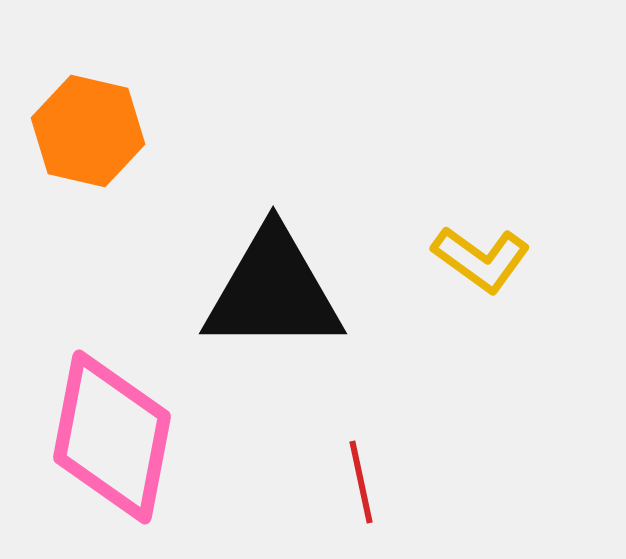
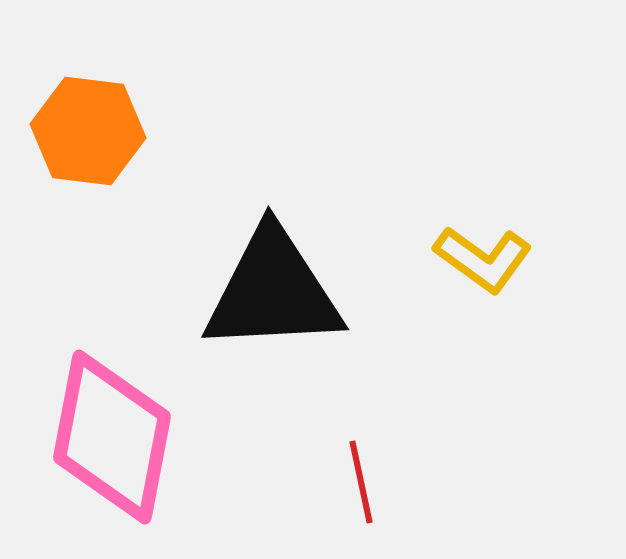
orange hexagon: rotated 6 degrees counterclockwise
yellow L-shape: moved 2 px right
black triangle: rotated 3 degrees counterclockwise
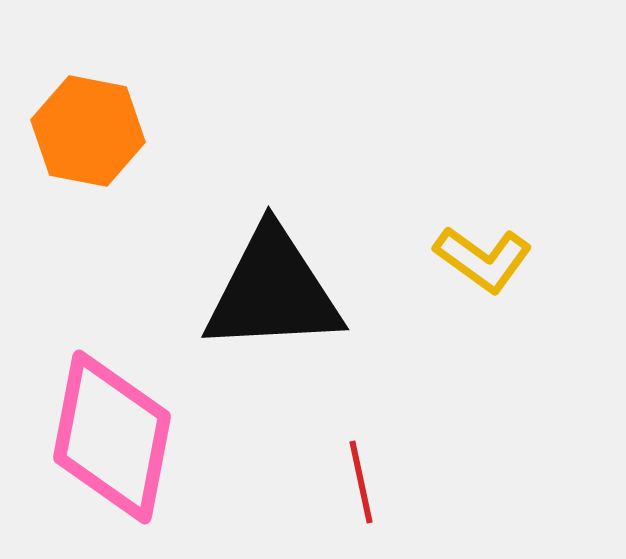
orange hexagon: rotated 4 degrees clockwise
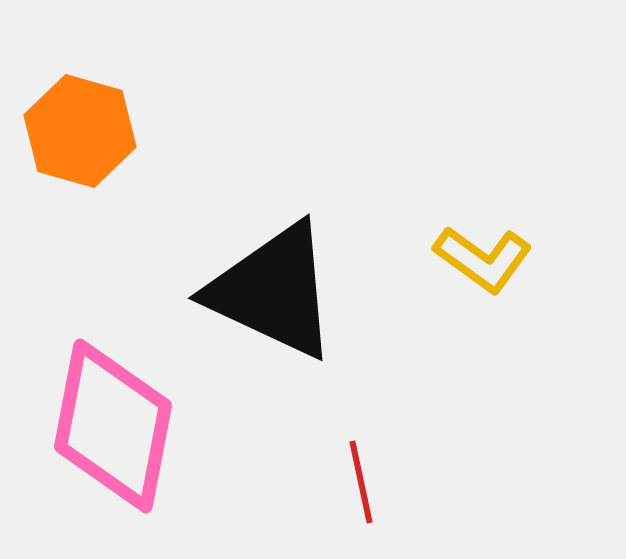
orange hexagon: moved 8 px left; rotated 5 degrees clockwise
black triangle: rotated 28 degrees clockwise
pink diamond: moved 1 px right, 11 px up
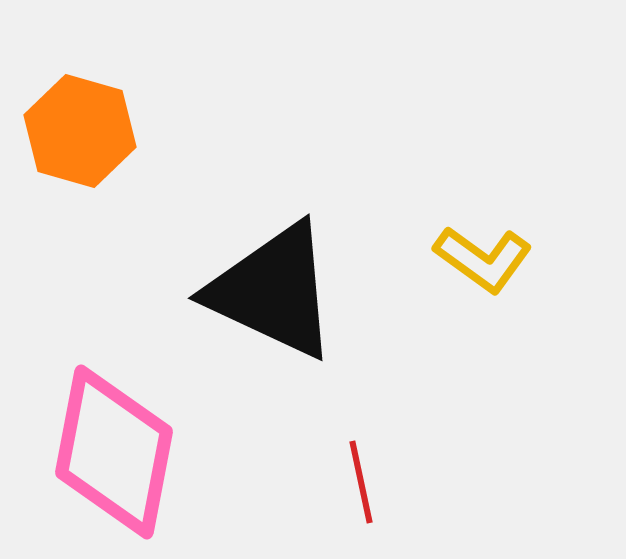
pink diamond: moved 1 px right, 26 px down
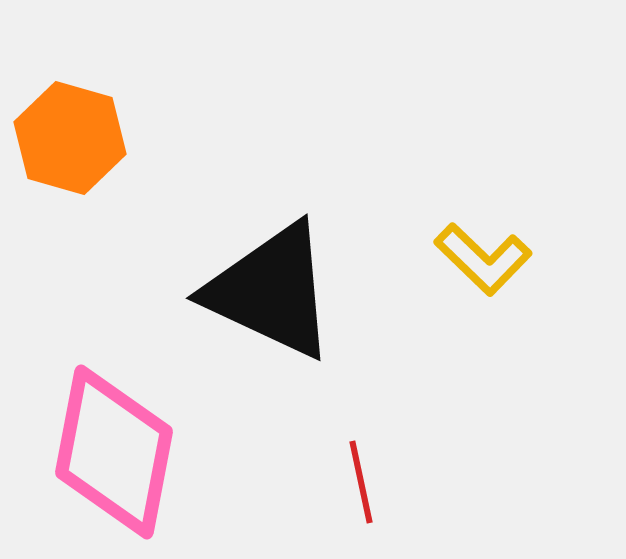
orange hexagon: moved 10 px left, 7 px down
yellow L-shape: rotated 8 degrees clockwise
black triangle: moved 2 px left
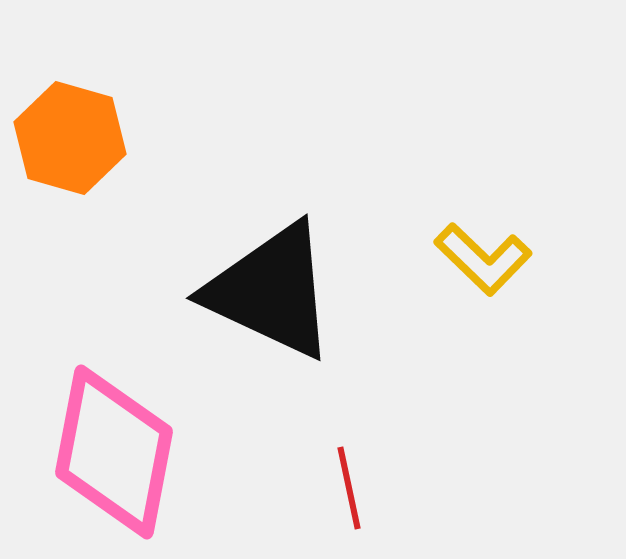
red line: moved 12 px left, 6 px down
